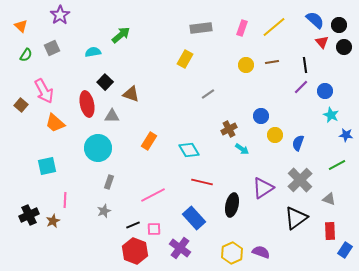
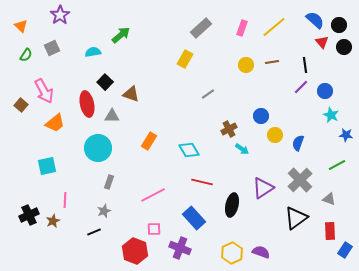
gray rectangle at (201, 28): rotated 35 degrees counterclockwise
orange trapezoid at (55, 123): rotated 80 degrees counterclockwise
black line at (133, 225): moved 39 px left, 7 px down
purple cross at (180, 248): rotated 15 degrees counterclockwise
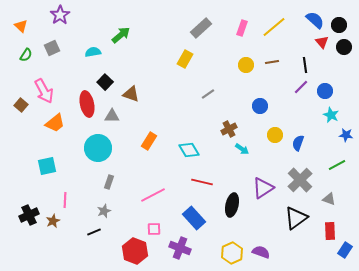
blue circle at (261, 116): moved 1 px left, 10 px up
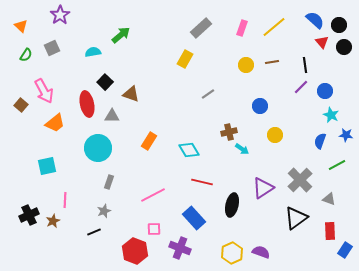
brown cross at (229, 129): moved 3 px down; rotated 14 degrees clockwise
blue semicircle at (298, 143): moved 22 px right, 2 px up
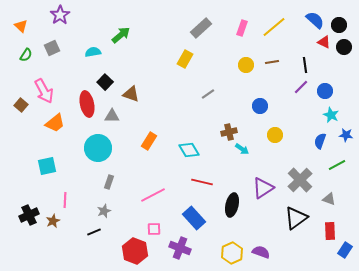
red triangle at (322, 42): moved 2 px right; rotated 24 degrees counterclockwise
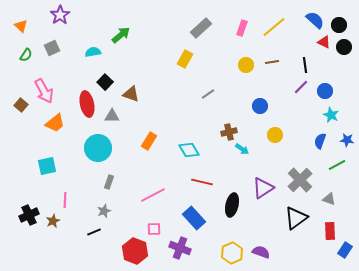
blue star at (346, 135): moved 1 px right, 5 px down
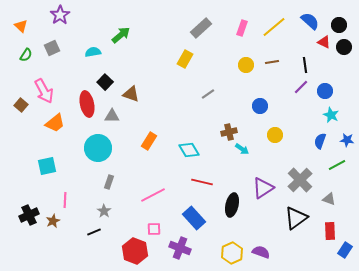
blue semicircle at (315, 20): moved 5 px left, 1 px down
gray star at (104, 211): rotated 16 degrees counterclockwise
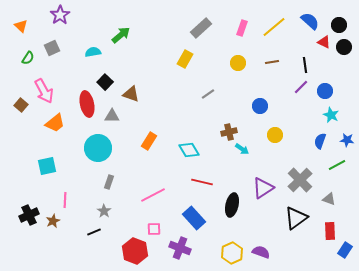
green semicircle at (26, 55): moved 2 px right, 3 px down
yellow circle at (246, 65): moved 8 px left, 2 px up
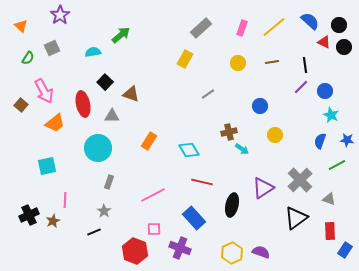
red ellipse at (87, 104): moved 4 px left
